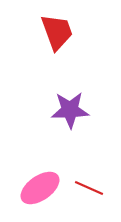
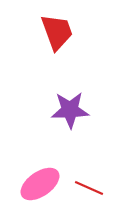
pink ellipse: moved 4 px up
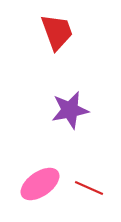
purple star: rotated 9 degrees counterclockwise
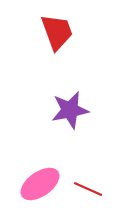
red line: moved 1 px left, 1 px down
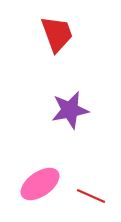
red trapezoid: moved 2 px down
red line: moved 3 px right, 7 px down
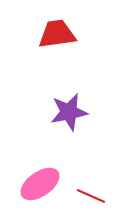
red trapezoid: rotated 78 degrees counterclockwise
purple star: moved 1 px left, 2 px down
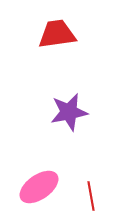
pink ellipse: moved 1 px left, 3 px down
red line: rotated 56 degrees clockwise
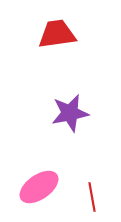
purple star: moved 1 px right, 1 px down
red line: moved 1 px right, 1 px down
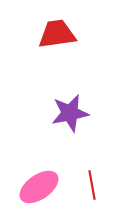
red line: moved 12 px up
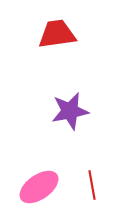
purple star: moved 2 px up
